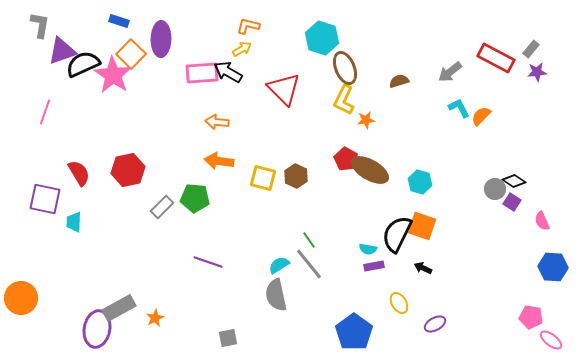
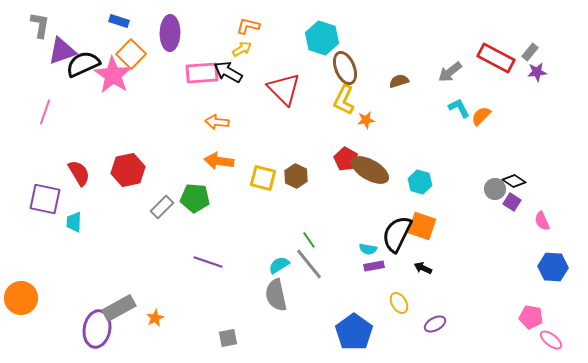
purple ellipse at (161, 39): moved 9 px right, 6 px up
gray rectangle at (531, 49): moved 1 px left, 3 px down
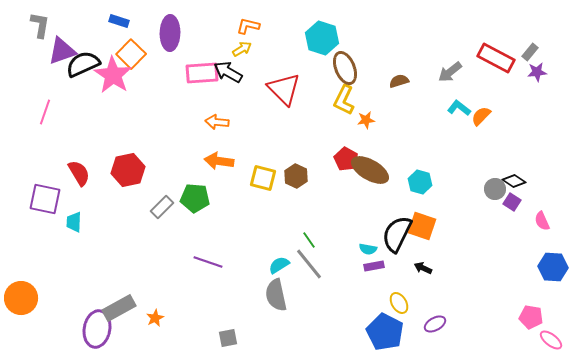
cyan L-shape at (459, 108): rotated 25 degrees counterclockwise
blue pentagon at (354, 332): moved 31 px right; rotated 9 degrees counterclockwise
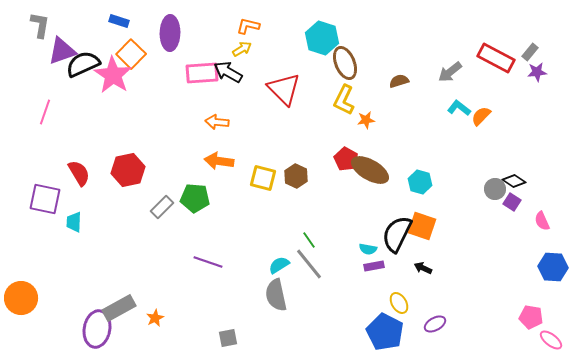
brown ellipse at (345, 68): moved 5 px up
